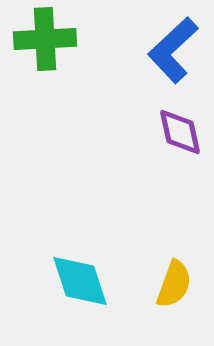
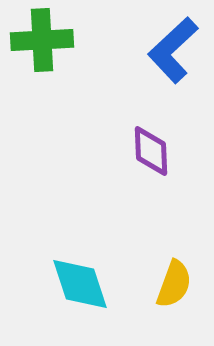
green cross: moved 3 px left, 1 px down
purple diamond: moved 29 px left, 19 px down; rotated 10 degrees clockwise
cyan diamond: moved 3 px down
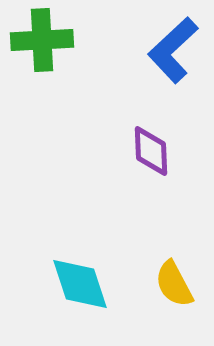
yellow semicircle: rotated 132 degrees clockwise
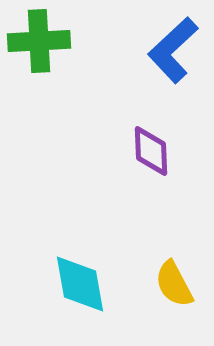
green cross: moved 3 px left, 1 px down
cyan diamond: rotated 8 degrees clockwise
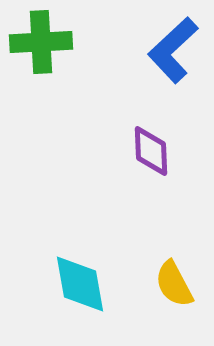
green cross: moved 2 px right, 1 px down
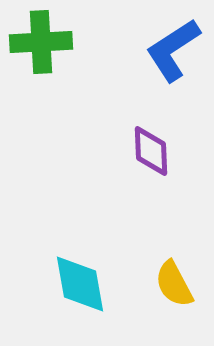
blue L-shape: rotated 10 degrees clockwise
